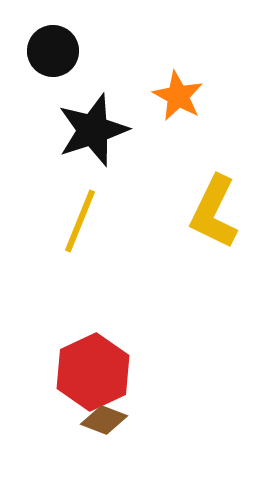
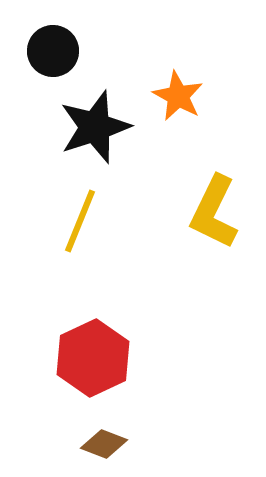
black star: moved 2 px right, 3 px up
red hexagon: moved 14 px up
brown diamond: moved 24 px down
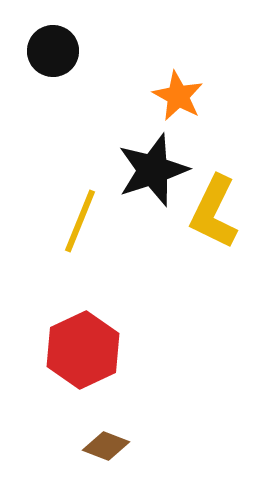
black star: moved 58 px right, 43 px down
red hexagon: moved 10 px left, 8 px up
brown diamond: moved 2 px right, 2 px down
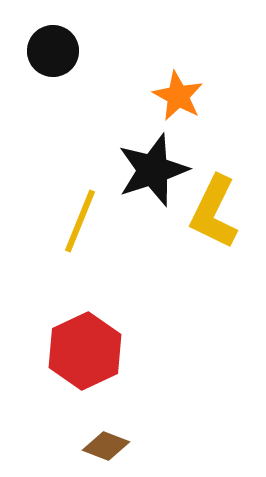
red hexagon: moved 2 px right, 1 px down
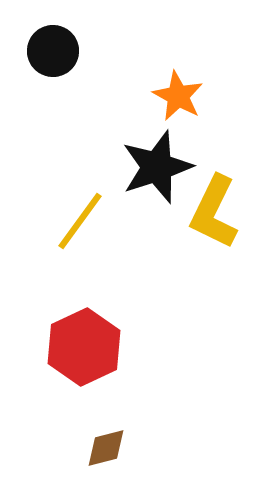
black star: moved 4 px right, 3 px up
yellow line: rotated 14 degrees clockwise
red hexagon: moved 1 px left, 4 px up
brown diamond: moved 2 px down; rotated 36 degrees counterclockwise
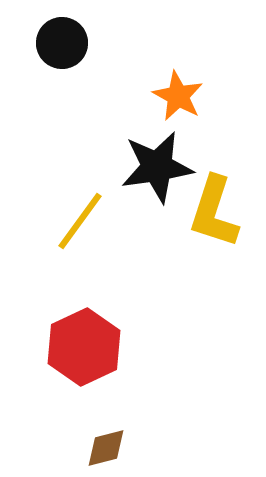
black circle: moved 9 px right, 8 px up
black star: rotated 10 degrees clockwise
yellow L-shape: rotated 8 degrees counterclockwise
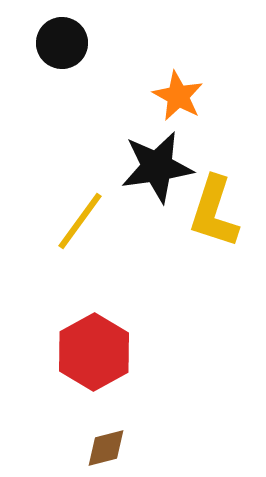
red hexagon: moved 10 px right, 5 px down; rotated 4 degrees counterclockwise
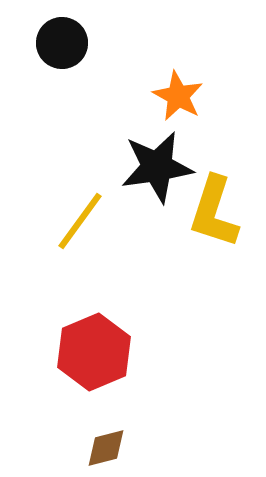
red hexagon: rotated 6 degrees clockwise
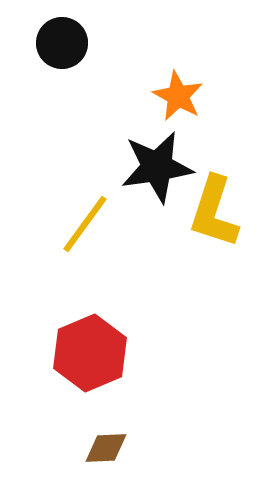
yellow line: moved 5 px right, 3 px down
red hexagon: moved 4 px left, 1 px down
brown diamond: rotated 12 degrees clockwise
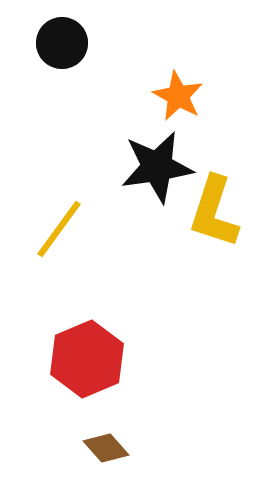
yellow line: moved 26 px left, 5 px down
red hexagon: moved 3 px left, 6 px down
brown diamond: rotated 51 degrees clockwise
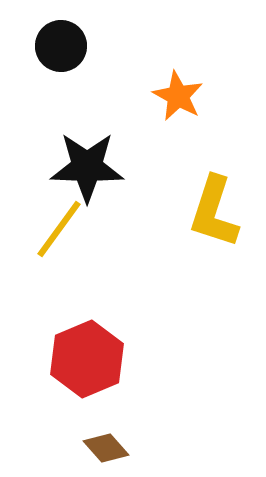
black circle: moved 1 px left, 3 px down
black star: moved 70 px left; rotated 10 degrees clockwise
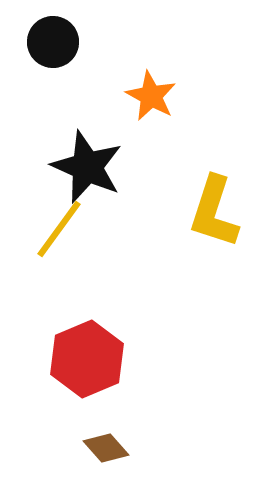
black circle: moved 8 px left, 4 px up
orange star: moved 27 px left
black star: rotated 22 degrees clockwise
